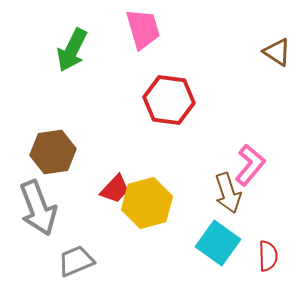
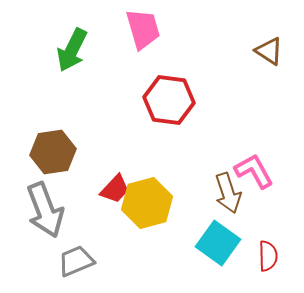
brown triangle: moved 8 px left, 1 px up
pink L-shape: moved 4 px right, 6 px down; rotated 69 degrees counterclockwise
gray arrow: moved 7 px right, 2 px down
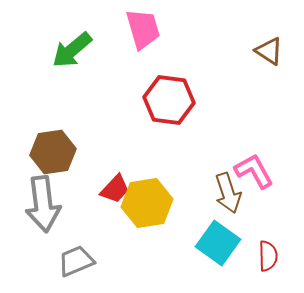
green arrow: rotated 24 degrees clockwise
yellow hexagon: rotated 6 degrees clockwise
gray arrow: moved 2 px left, 6 px up; rotated 14 degrees clockwise
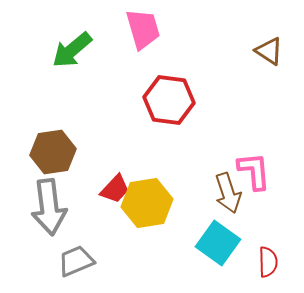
pink L-shape: rotated 24 degrees clockwise
gray arrow: moved 6 px right, 3 px down
red semicircle: moved 6 px down
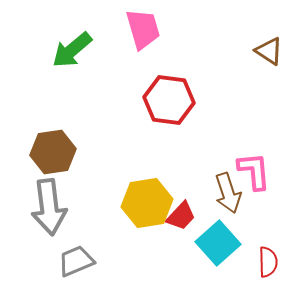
red trapezoid: moved 66 px right, 27 px down
cyan square: rotated 12 degrees clockwise
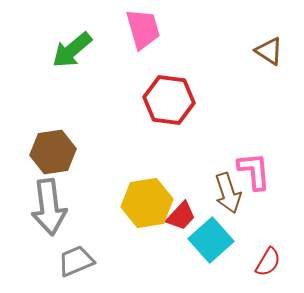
cyan square: moved 7 px left, 3 px up
red semicircle: rotated 32 degrees clockwise
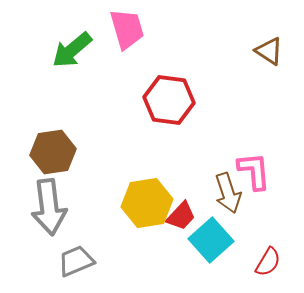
pink trapezoid: moved 16 px left
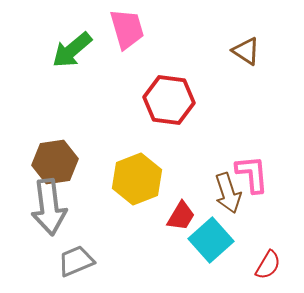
brown triangle: moved 23 px left
brown hexagon: moved 2 px right, 10 px down
pink L-shape: moved 2 px left, 3 px down
yellow hexagon: moved 10 px left, 24 px up; rotated 12 degrees counterclockwise
red trapezoid: rotated 12 degrees counterclockwise
red semicircle: moved 3 px down
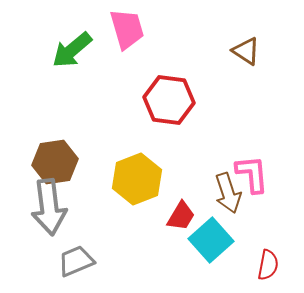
red semicircle: rotated 20 degrees counterclockwise
